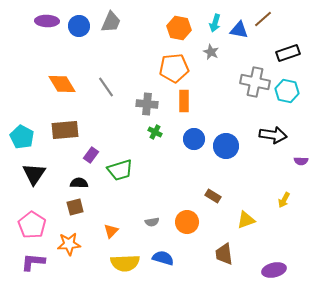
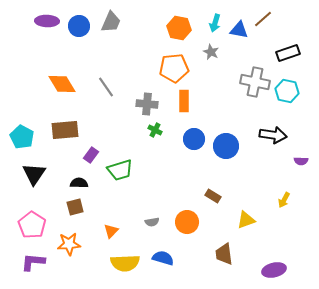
green cross at (155, 132): moved 2 px up
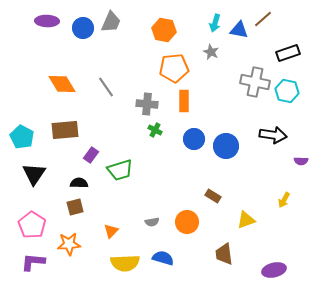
blue circle at (79, 26): moved 4 px right, 2 px down
orange hexagon at (179, 28): moved 15 px left, 2 px down
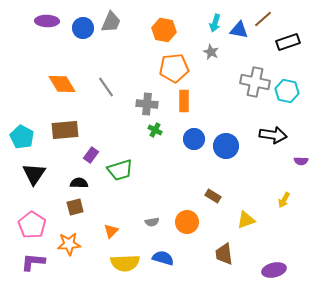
black rectangle at (288, 53): moved 11 px up
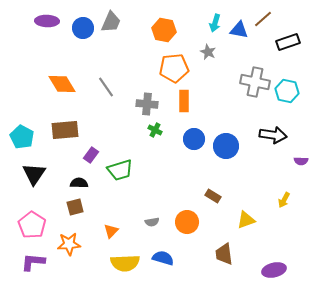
gray star at (211, 52): moved 3 px left
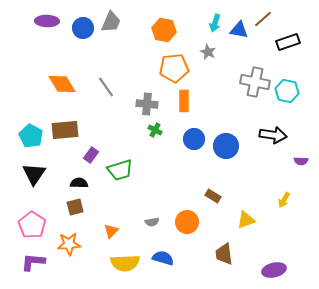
cyan pentagon at (22, 137): moved 9 px right, 1 px up
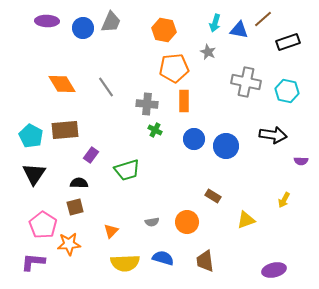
gray cross at (255, 82): moved 9 px left
green trapezoid at (120, 170): moved 7 px right
pink pentagon at (32, 225): moved 11 px right
brown trapezoid at (224, 254): moved 19 px left, 7 px down
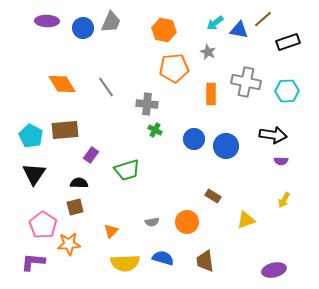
cyan arrow at (215, 23): rotated 36 degrees clockwise
cyan hexagon at (287, 91): rotated 15 degrees counterclockwise
orange rectangle at (184, 101): moved 27 px right, 7 px up
purple semicircle at (301, 161): moved 20 px left
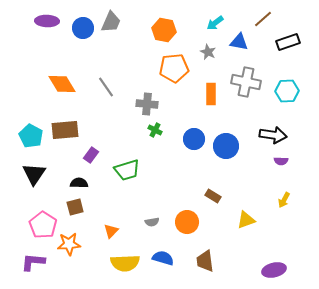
blue triangle at (239, 30): moved 12 px down
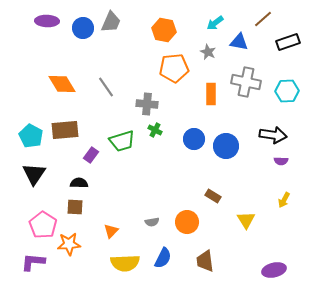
green trapezoid at (127, 170): moved 5 px left, 29 px up
brown square at (75, 207): rotated 18 degrees clockwise
yellow triangle at (246, 220): rotated 42 degrees counterclockwise
blue semicircle at (163, 258): rotated 100 degrees clockwise
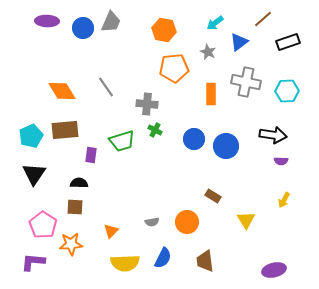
blue triangle at (239, 42): rotated 48 degrees counterclockwise
orange diamond at (62, 84): moved 7 px down
cyan pentagon at (31, 136): rotated 20 degrees clockwise
purple rectangle at (91, 155): rotated 28 degrees counterclockwise
orange star at (69, 244): moved 2 px right
